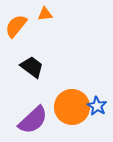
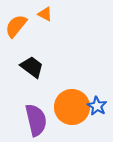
orange triangle: rotated 35 degrees clockwise
purple semicircle: moved 3 px right; rotated 60 degrees counterclockwise
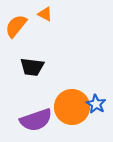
black trapezoid: rotated 150 degrees clockwise
blue star: moved 1 px left, 2 px up
purple semicircle: rotated 84 degrees clockwise
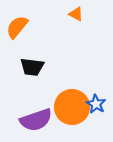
orange triangle: moved 31 px right
orange semicircle: moved 1 px right, 1 px down
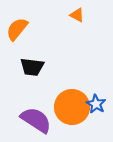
orange triangle: moved 1 px right, 1 px down
orange semicircle: moved 2 px down
purple semicircle: rotated 128 degrees counterclockwise
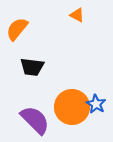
purple semicircle: moved 1 px left; rotated 12 degrees clockwise
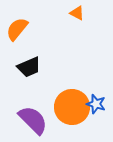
orange triangle: moved 2 px up
black trapezoid: moved 3 px left; rotated 30 degrees counterclockwise
blue star: rotated 12 degrees counterclockwise
purple semicircle: moved 2 px left
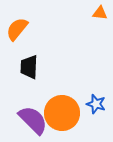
orange triangle: moved 23 px right; rotated 21 degrees counterclockwise
black trapezoid: rotated 115 degrees clockwise
orange circle: moved 10 px left, 6 px down
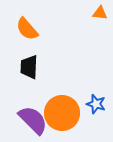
orange semicircle: moved 10 px right; rotated 80 degrees counterclockwise
